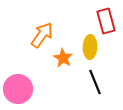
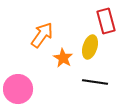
yellow ellipse: rotated 15 degrees clockwise
black line: rotated 60 degrees counterclockwise
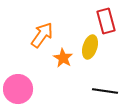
black line: moved 10 px right, 9 px down
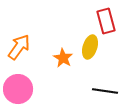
orange arrow: moved 23 px left, 12 px down
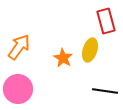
yellow ellipse: moved 3 px down
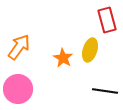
red rectangle: moved 1 px right, 1 px up
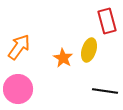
red rectangle: moved 1 px down
yellow ellipse: moved 1 px left
